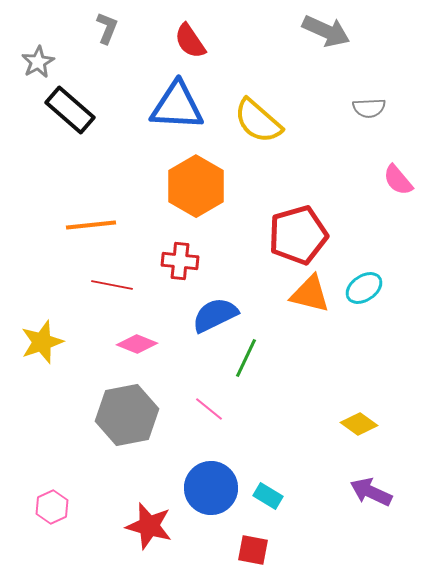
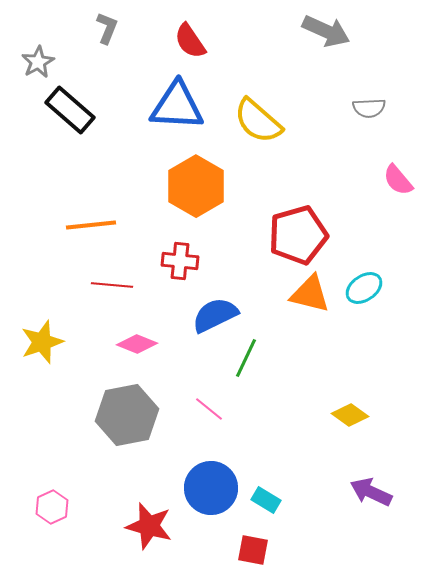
red line: rotated 6 degrees counterclockwise
yellow diamond: moved 9 px left, 9 px up
cyan rectangle: moved 2 px left, 4 px down
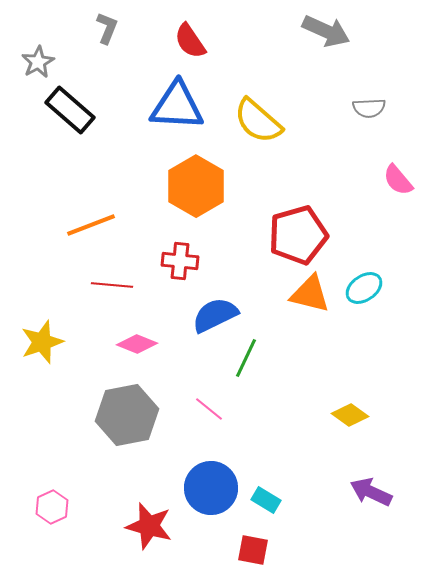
orange line: rotated 15 degrees counterclockwise
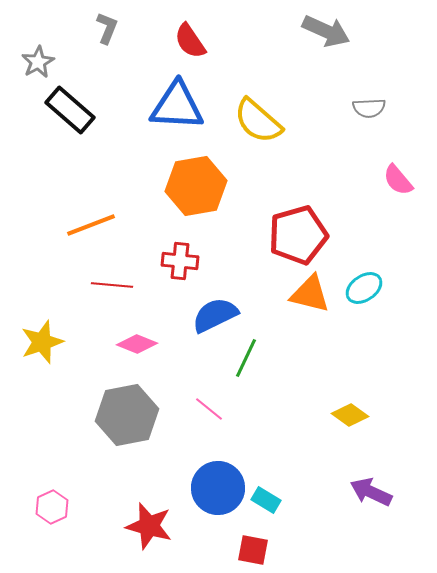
orange hexagon: rotated 20 degrees clockwise
blue circle: moved 7 px right
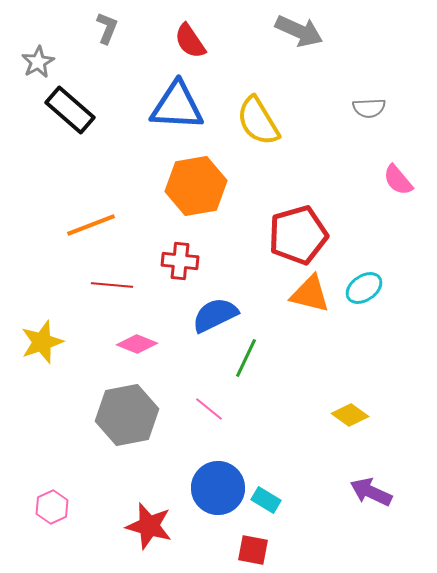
gray arrow: moved 27 px left
yellow semicircle: rotated 18 degrees clockwise
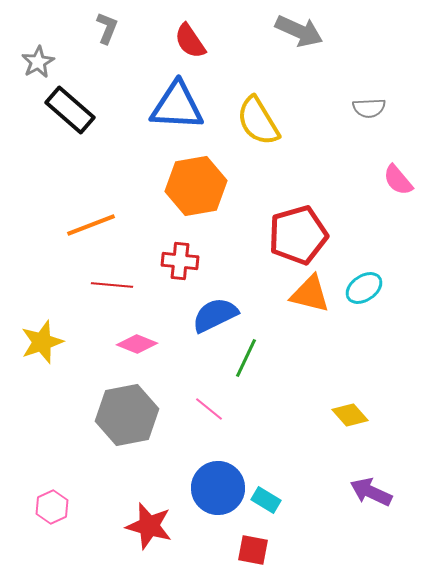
yellow diamond: rotated 12 degrees clockwise
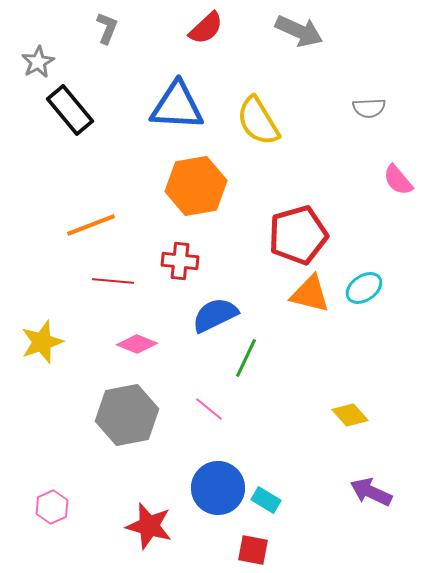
red semicircle: moved 16 px right, 13 px up; rotated 99 degrees counterclockwise
black rectangle: rotated 9 degrees clockwise
red line: moved 1 px right, 4 px up
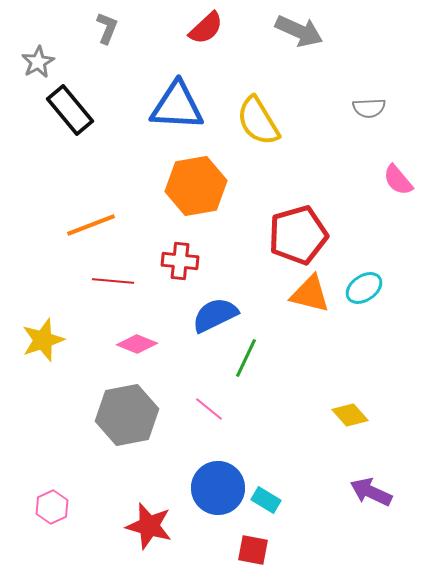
yellow star: moved 1 px right, 2 px up
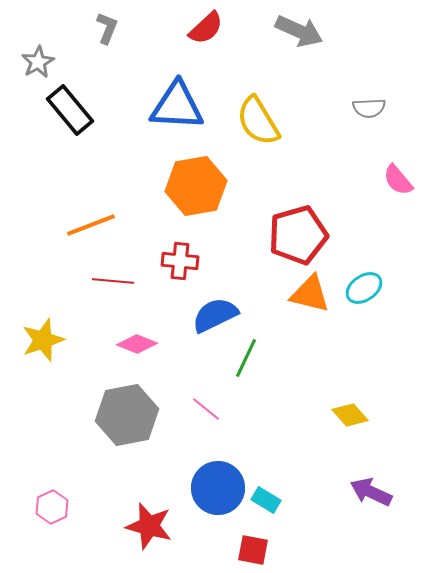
pink line: moved 3 px left
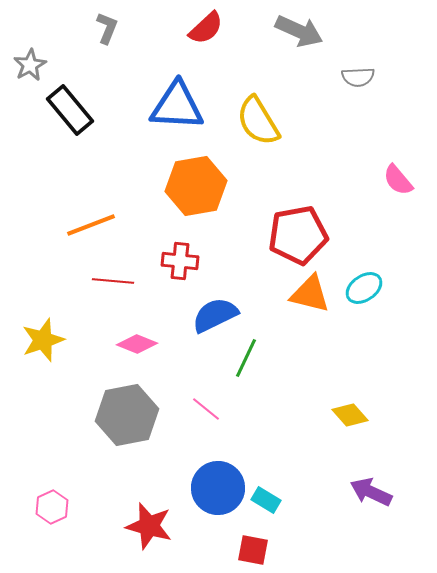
gray star: moved 8 px left, 3 px down
gray semicircle: moved 11 px left, 31 px up
red pentagon: rotated 6 degrees clockwise
